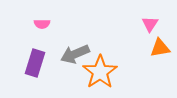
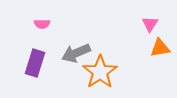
gray arrow: moved 1 px right, 1 px up
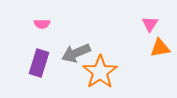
purple rectangle: moved 4 px right
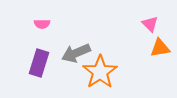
pink triangle: rotated 18 degrees counterclockwise
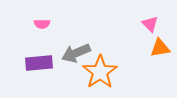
purple rectangle: rotated 68 degrees clockwise
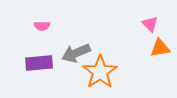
pink semicircle: moved 2 px down
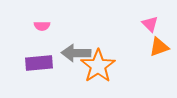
orange triangle: moved 1 px left, 1 px up; rotated 10 degrees counterclockwise
gray arrow: rotated 24 degrees clockwise
orange star: moved 2 px left, 6 px up
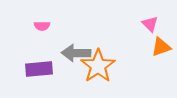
orange triangle: moved 2 px right
purple rectangle: moved 6 px down
